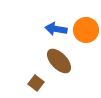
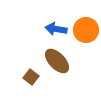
brown ellipse: moved 2 px left
brown square: moved 5 px left, 6 px up
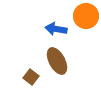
orange circle: moved 14 px up
brown ellipse: rotated 16 degrees clockwise
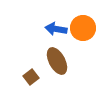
orange circle: moved 3 px left, 12 px down
brown square: rotated 14 degrees clockwise
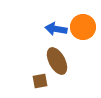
orange circle: moved 1 px up
brown square: moved 9 px right, 4 px down; rotated 28 degrees clockwise
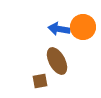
blue arrow: moved 3 px right
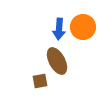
blue arrow: rotated 95 degrees counterclockwise
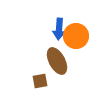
orange circle: moved 7 px left, 9 px down
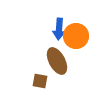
brown square: rotated 21 degrees clockwise
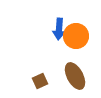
brown ellipse: moved 18 px right, 15 px down
brown square: rotated 35 degrees counterclockwise
